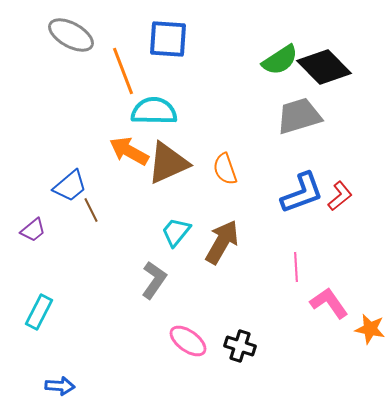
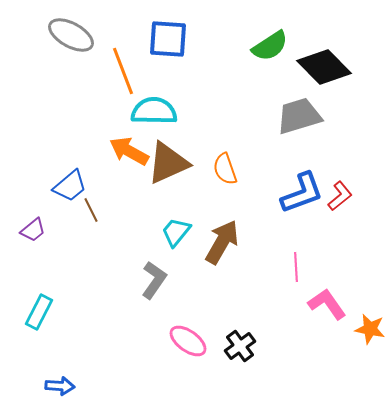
green semicircle: moved 10 px left, 14 px up
pink L-shape: moved 2 px left, 1 px down
black cross: rotated 36 degrees clockwise
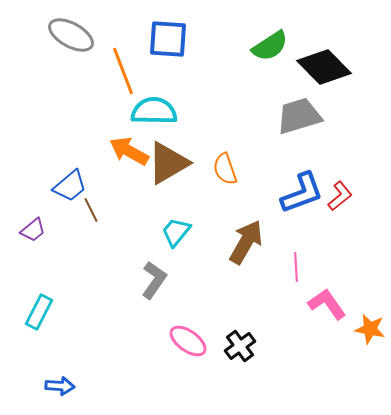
brown triangle: rotated 6 degrees counterclockwise
brown arrow: moved 24 px right
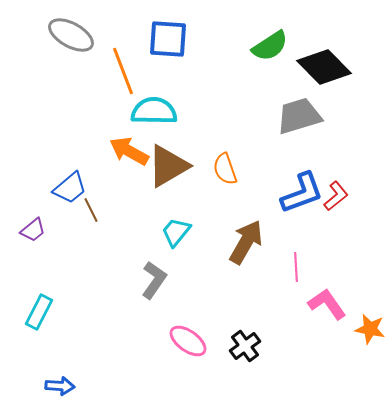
brown triangle: moved 3 px down
blue trapezoid: moved 2 px down
red L-shape: moved 4 px left
black cross: moved 5 px right
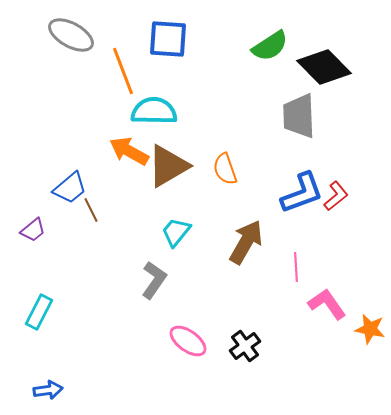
gray trapezoid: rotated 75 degrees counterclockwise
blue arrow: moved 12 px left, 4 px down; rotated 12 degrees counterclockwise
